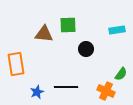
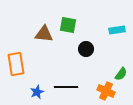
green square: rotated 12 degrees clockwise
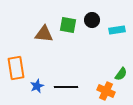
black circle: moved 6 px right, 29 px up
orange rectangle: moved 4 px down
blue star: moved 6 px up
